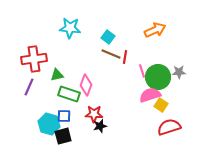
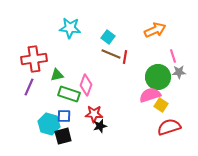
pink line: moved 31 px right, 15 px up
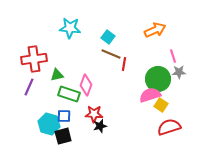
red line: moved 1 px left, 7 px down
green circle: moved 2 px down
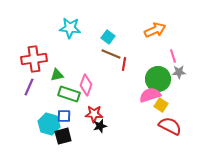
red semicircle: moved 1 px right, 1 px up; rotated 45 degrees clockwise
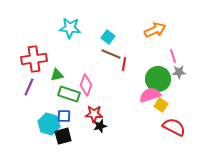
red semicircle: moved 4 px right, 1 px down
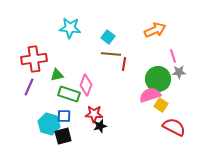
brown line: rotated 18 degrees counterclockwise
